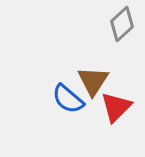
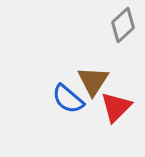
gray diamond: moved 1 px right, 1 px down
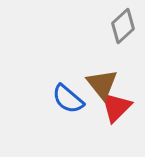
gray diamond: moved 1 px down
brown triangle: moved 9 px right, 3 px down; rotated 12 degrees counterclockwise
